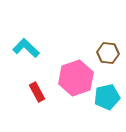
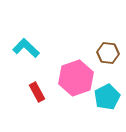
cyan pentagon: rotated 15 degrees counterclockwise
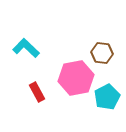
brown hexagon: moved 6 px left
pink hexagon: rotated 8 degrees clockwise
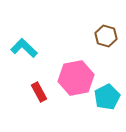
cyan L-shape: moved 2 px left
brown hexagon: moved 4 px right, 17 px up; rotated 10 degrees clockwise
red rectangle: moved 2 px right
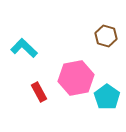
cyan pentagon: rotated 10 degrees counterclockwise
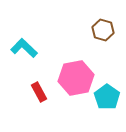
brown hexagon: moved 3 px left, 6 px up
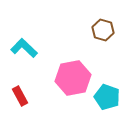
pink hexagon: moved 3 px left
red rectangle: moved 19 px left, 4 px down
cyan pentagon: rotated 15 degrees counterclockwise
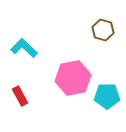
cyan pentagon: moved 1 px up; rotated 20 degrees counterclockwise
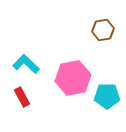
brown hexagon: rotated 25 degrees counterclockwise
cyan L-shape: moved 2 px right, 16 px down
red rectangle: moved 2 px right, 1 px down
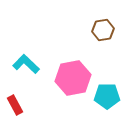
red rectangle: moved 7 px left, 8 px down
